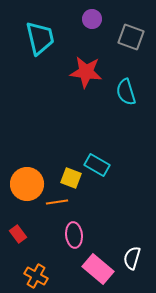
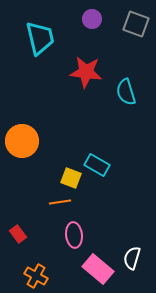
gray square: moved 5 px right, 13 px up
orange circle: moved 5 px left, 43 px up
orange line: moved 3 px right
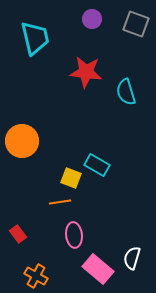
cyan trapezoid: moved 5 px left
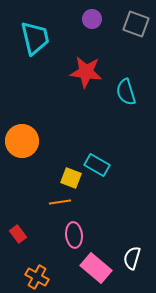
pink rectangle: moved 2 px left, 1 px up
orange cross: moved 1 px right, 1 px down
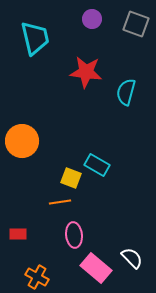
cyan semicircle: rotated 32 degrees clockwise
red rectangle: rotated 54 degrees counterclockwise
white semicircle: rotated 120 degrees clockwise
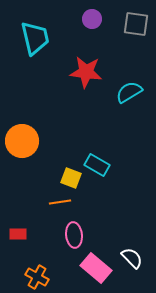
gray square: rotated 12 degrees counterclockwise
cyan semicircle: moved 3 px right; rotated 44 degrees clockwise
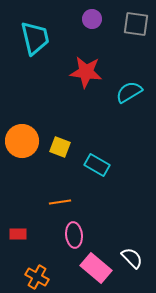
yellow square: moved 11 px left, 31 px up
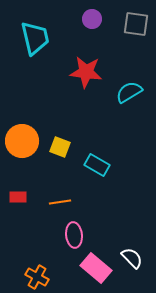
red rectangle: moved 37 px up
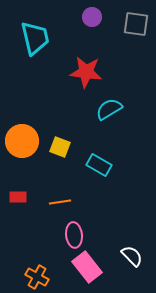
purple circle: moved 2 px up
cyan semicircle: moved 20 px left, 17 px down
cyan rectangle: moved 2 px right
white semicircle: moved 2 px up
pink rectangle: moved 9 px left, 1 px up; rotated 12 degrees clockwise
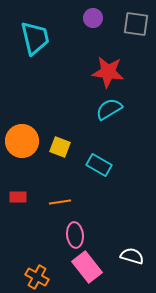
purple circle: moved 1 px right, 1 px down
red star: moved 22 px right
pink ellipse: moved 1 px right
white semicircle: rotated 30 degrees counterclockwise
